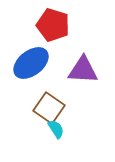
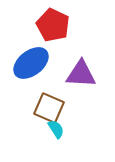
red pentagon: rotated 8 degrees clockwise
purple triangle: moved 2 px left, 4 px down
brown square: rotated 12 degrees counterclockwise
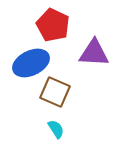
blue ellipse: rotated 12 degrees clockwise
purple triangle: moved 13 px right, 21 px up
brown square: moved 6 px right, 16 px up
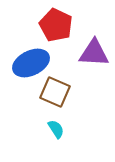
red pentagon: moved 3 px right
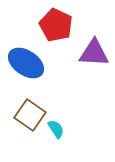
blue ellipse: moved 5 px left; rotated 60 degrees clockwise
brown square: moved 25 px left, 23 px down; rotated 12 degrees clockwise
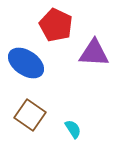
cyan semicircle: moved 17 px right
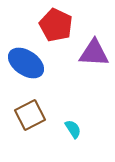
brown square: rotated 28 degrees clockwise
